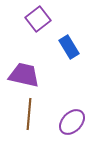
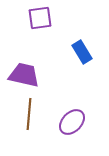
purple square: moved 2 px right, 1 px up; rotated 30 degrees clockwise
blue rectangle: moved 13 px right, 5 px down
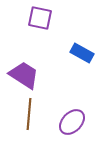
purple square: rotated 20 degrees clockwise
blue rectangle: moved 1 px down; rotated 30 degrees counterclockwise
purple trapezoid: rotated 20 degrees clockwise
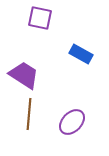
blue rectangle: moved 1 px left, 1 px down
